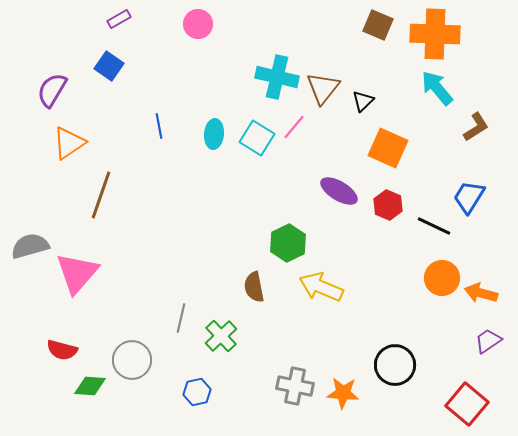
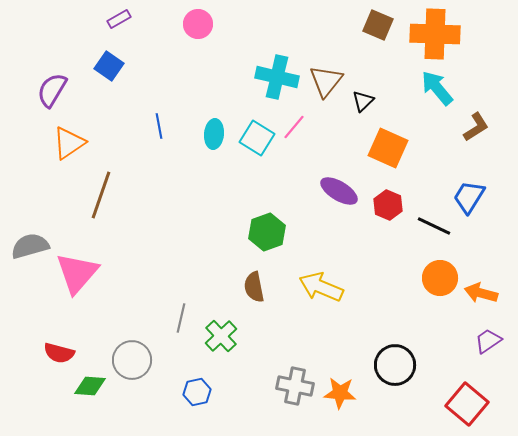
brown triangle: moved 3 px right, 7 px up
green hexagon: moved 21 px left, 11 px up; rotated 6 degrees clockwise
orange circle: moved 2 px left
red semicircle: moved 3 px left, 3 px down
orange star: moved 3 px left
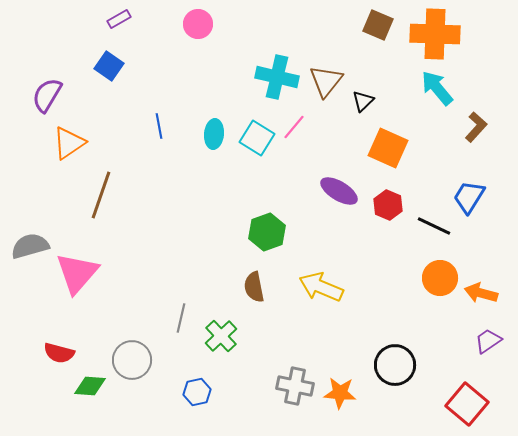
purple semicircle: moved 5 px left, 5 px down
brown L-shape: rotated 16 degrees counterclockwise
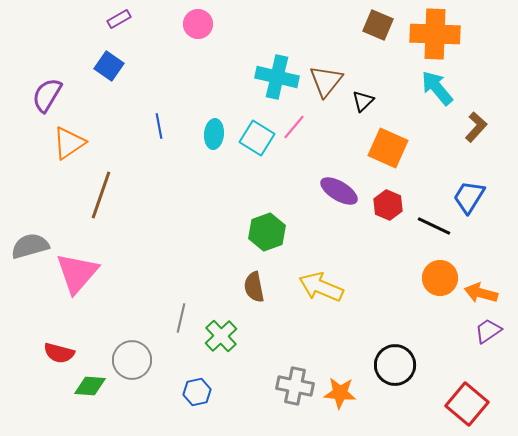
purple trapezoid: moved 10 px up
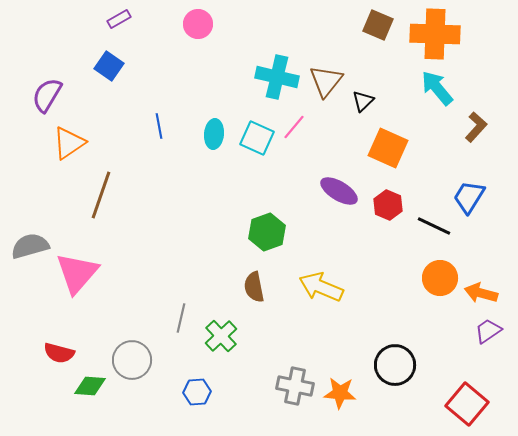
cyan square: rotated 8 degrees counterclockwise
blue hexagon: rotated 8 degrees clockwise
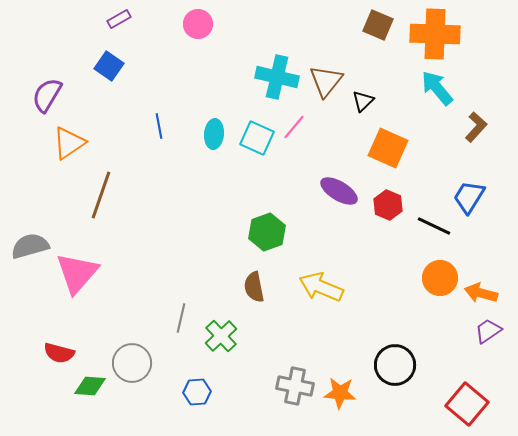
gray circle: moved 3 px down
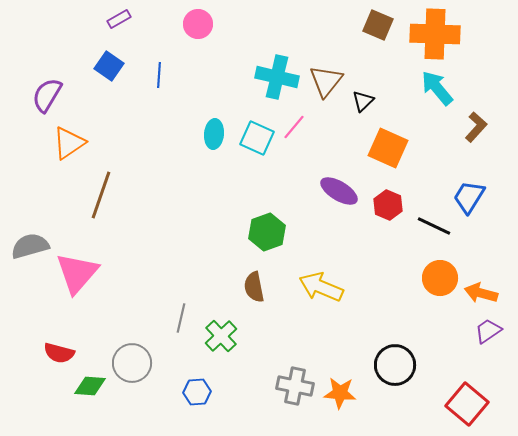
blue line: moved 51 px up; rotated 15 degrees clockwise
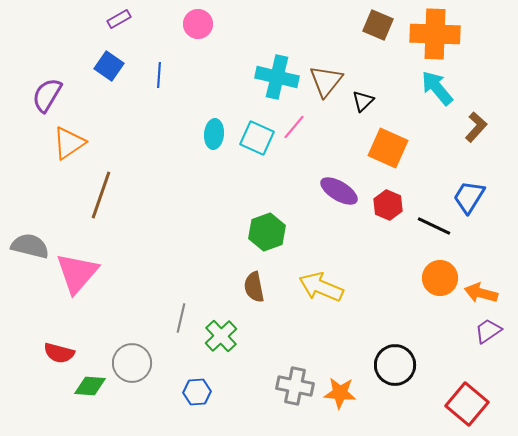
gray semicircle: rotated 30 degrees clockwise
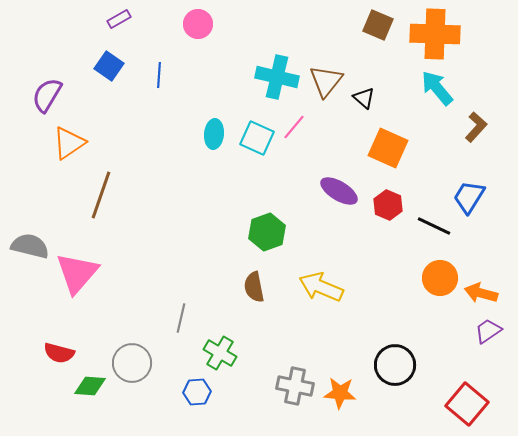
black triangle: moved 1 px right, 3 px up; rotated 35 degrees counterclockwise
green cross: moved 1 px left, 17 px down; rotated 16 degrees counterclockwise
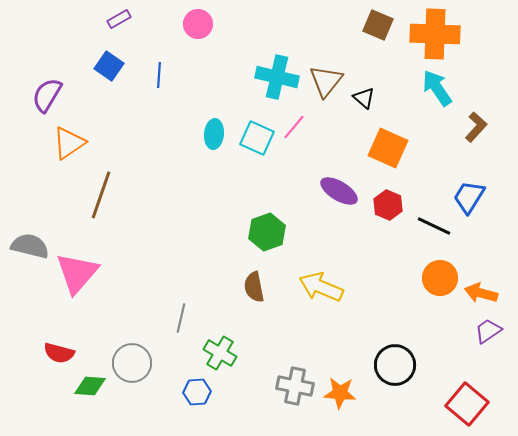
cyan arrow: rotated 6 degrees clockwise
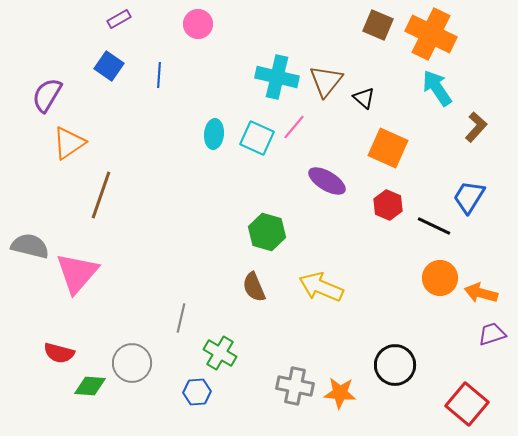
orange cross: moved 4 px left; rotated 24 degrees clockwise
purple ellipse: moved 12 px left, 10 px up
green hexagon: rotated 24 degrees counterclockwise
brown semicircle: rotated 12 degrees counterclockwise
purple trapezoid: moved 4 px right, 3 px down; rotated 16 degrees clockwise
